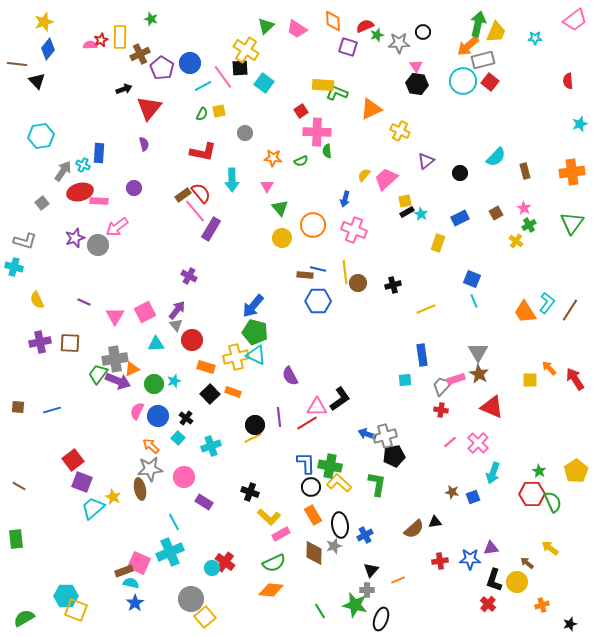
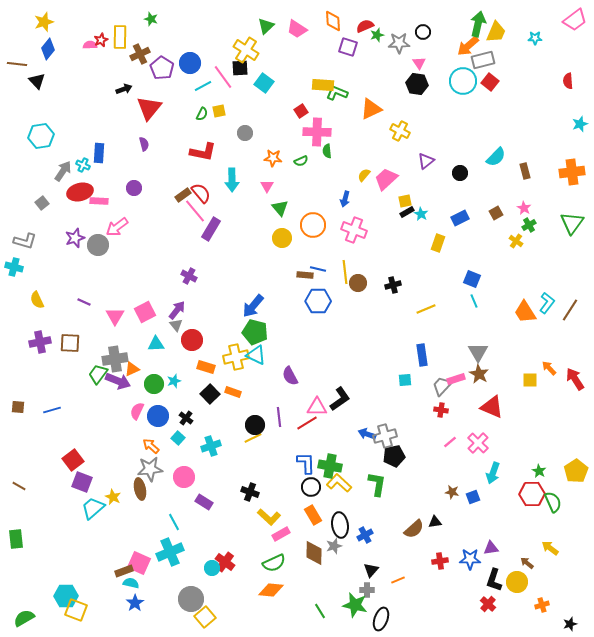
pink triangle at (416, 66): moved 3 px right, 3 px up
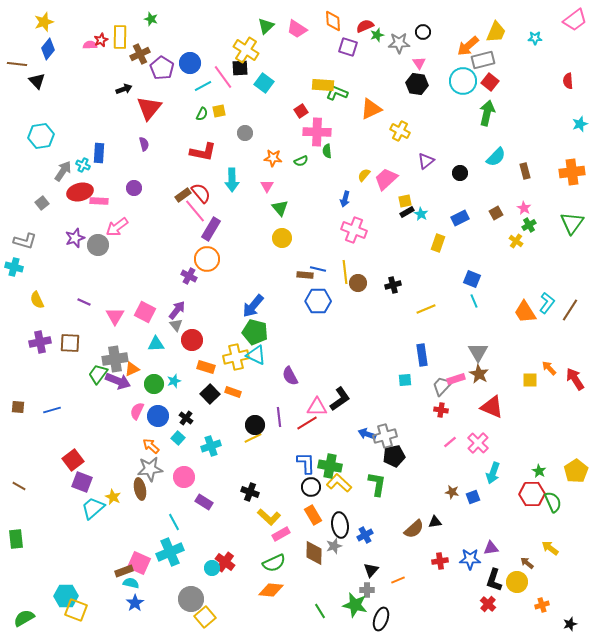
green arrow at (478, 24): moved 9 px right, 89 px down
orange circle at (313, 225): moved 106 px left, 34 px down
pink square at (145, 312): rotated 35 degrees counterclockwise
